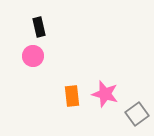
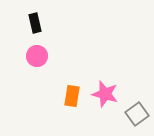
black rectangle: moved 4 px left, 4 px up
pink circle: moved 4 px right
orange rectangle: rotated 15 degrees clockwise
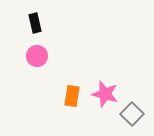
gray square: moved 5 px left; rotated 10 degrees counterclockwise
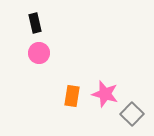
pink circle: moved 2 px right, 3 px up
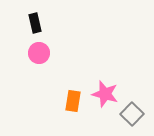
orange rectangle: moved 1 px right, 5 px down
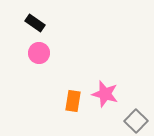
black rectangle: rotated 42 degrees counterclockwise
gray square: moved 4 px right, 7 px down
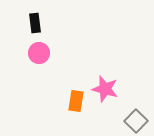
black rectangle: rotated 48 degrees clockwise
pink star: moved 5 px up
orange rectangle: moved 3 px right
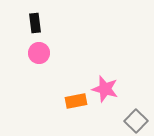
orange rectangle: rotated 70 degrees clockwise
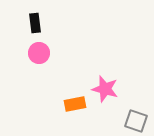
orange rectangle: moved 1 px left, 3 px down
gray square: rotated 25 degrees counterclockwise
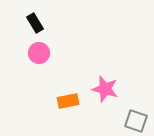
black rectangle: rotated 24 degrees counterclockwise
orange rectangle: moved 7 px left, 3 px up
